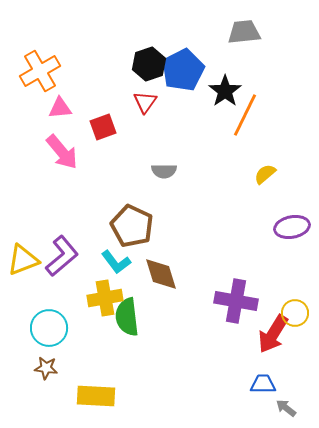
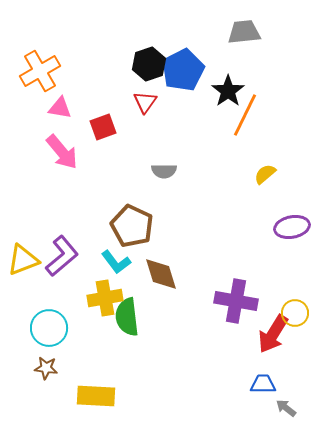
black star: moved 3 px right
pink triangle: rotated 15 degrees clockwise
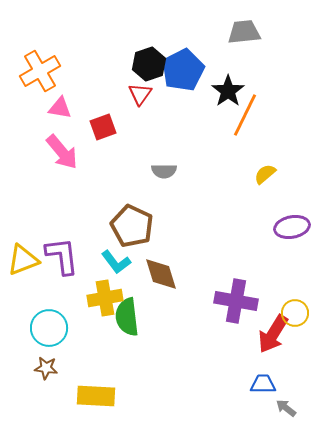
red triangle: moved 5 px left, 8 px up
purple L-shape: rotated 57 degrees counterclockwise
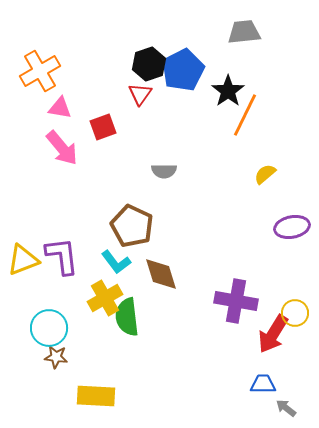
pink arrow: moved 4 px up
yellow cross: rotated 20 degrees counterclockwise
brown star: moved 10 px right, 11 px up
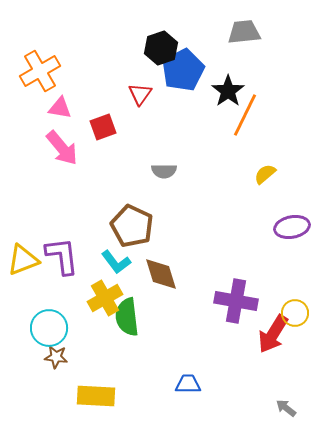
black hexagon: moved 12 px right, 16 px up
blue trapezoid: moved 75 px left
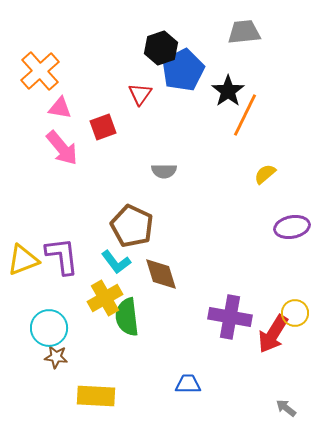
orange cross: rotated 12 degrees counterclockwise
purple cross: moved 6 px left, 16 px down
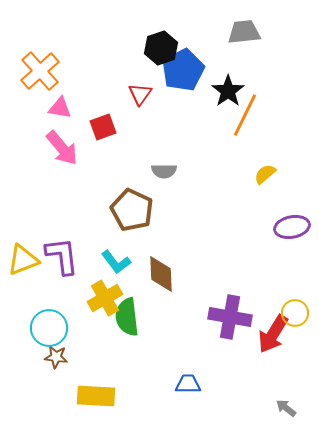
brown pentagon: moved 16 px up
brown diamond: rotated 15 degrees clockwise
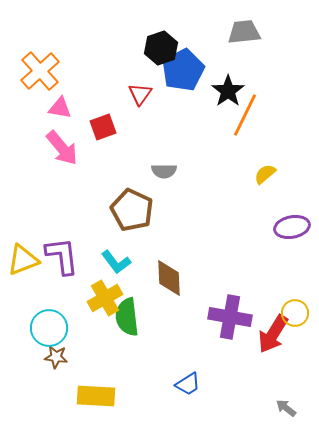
brown diamond: moved 8 px right, 4 px down
blue trapezoid: rotated 148 degrees clockwise
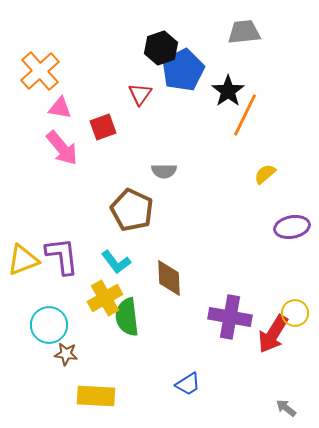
cyan circle: moved 3 px up
brown star: moved 10 px right, 3 px up
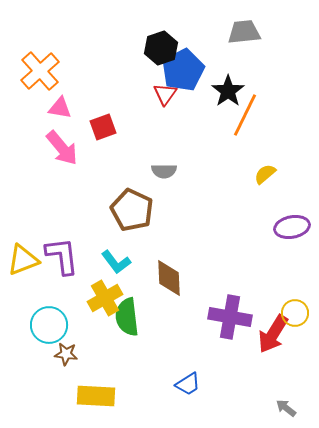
red triangle: moved 25 px right
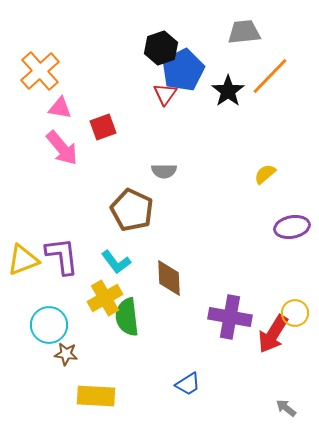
orange line: moved 25 px right, 39 px up; rotated 18 degrees clockwise
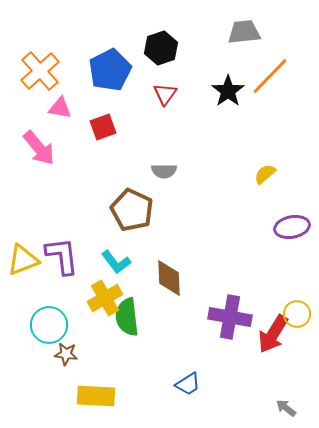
blue pentagon: moved 73 px left
pink arrow: moved 23 px left
yellow circle: moved 2 px right, 1 px down
